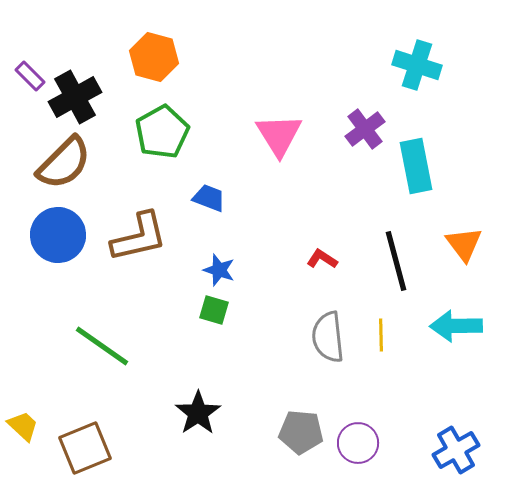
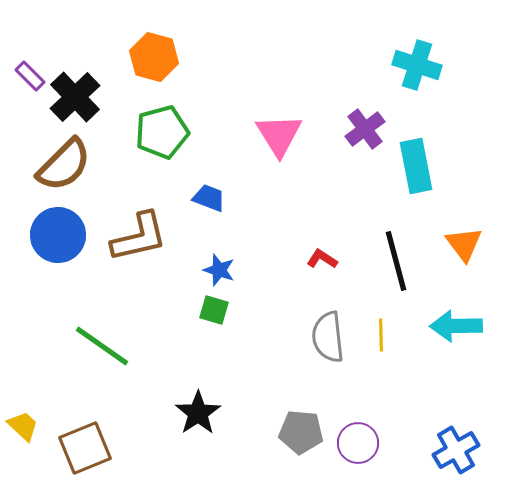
black cross: rotated 15 degrees counterclockwise
green pentagon: rotated 14 degrees clockwise
brown semicircle: moved 2 px down
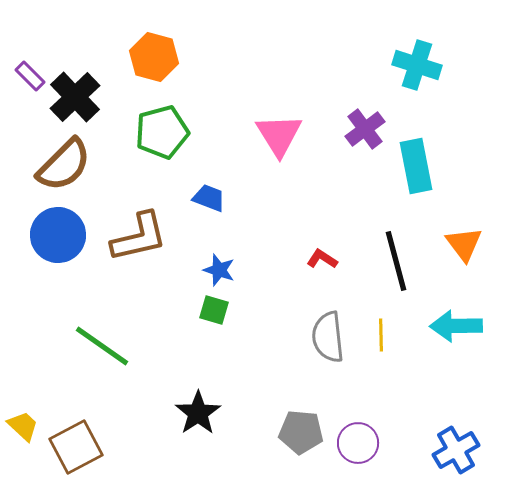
brown square: moved 9 px left, 1 px up; rotated 6 degrees counterclockwise
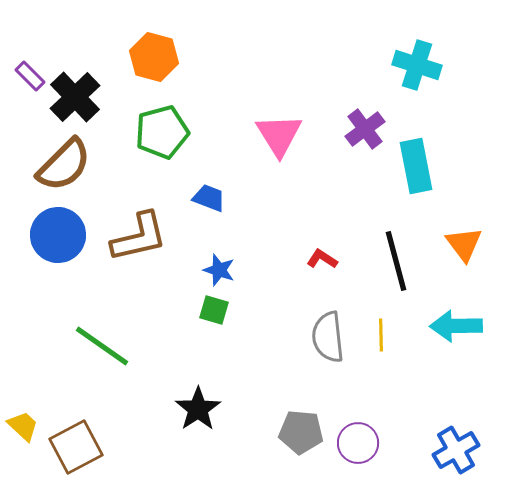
black star: moved 4 px up
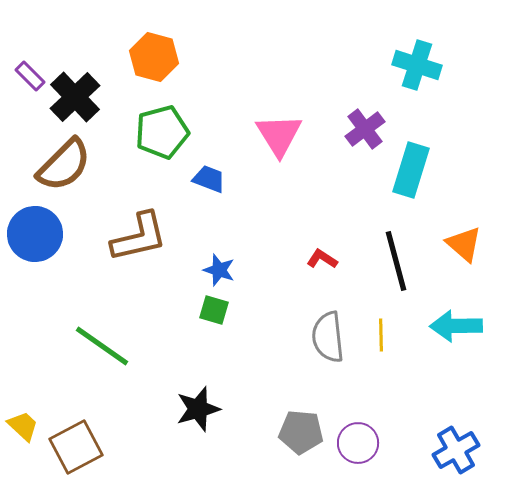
cyan rectangle: moved 5 px left, 4 px down; rotated 28 degrees clockwise
blue trapezoid: moved 19 px up
blue circle: moved 23 px left, 1 px up
orange triangle: rotated 12 degrees counterclockwise
black star: rotated 18 degrees clockwise
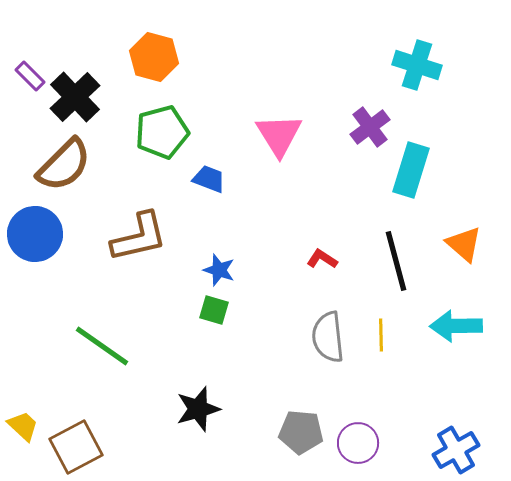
purple cross: moved 5 px right, 2 px up
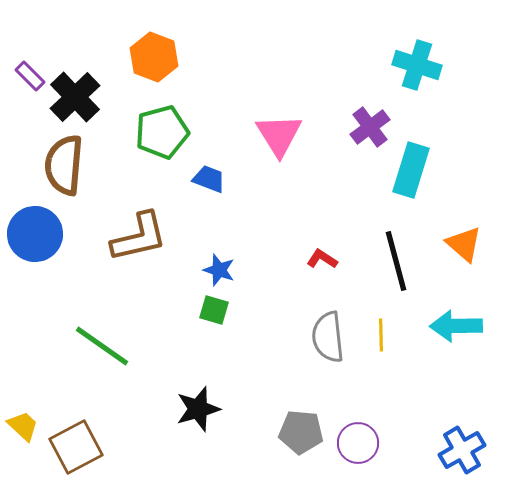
orange hexagon: rotated 6 degrees clockwise
brown semicircle: rotated 140 degrees clockwise
blue cross: moved 6 px right
